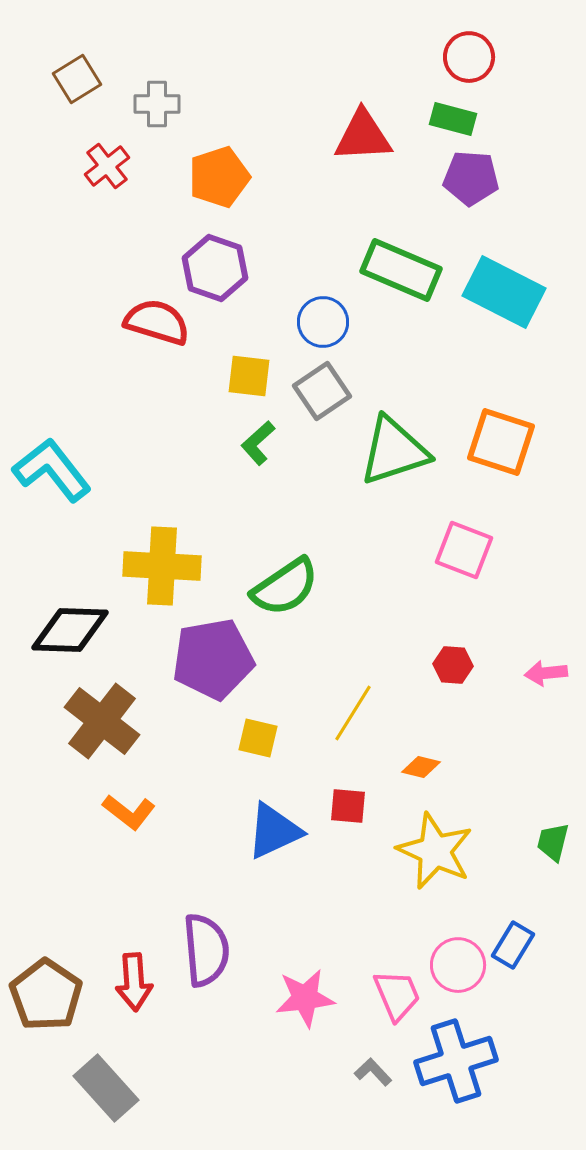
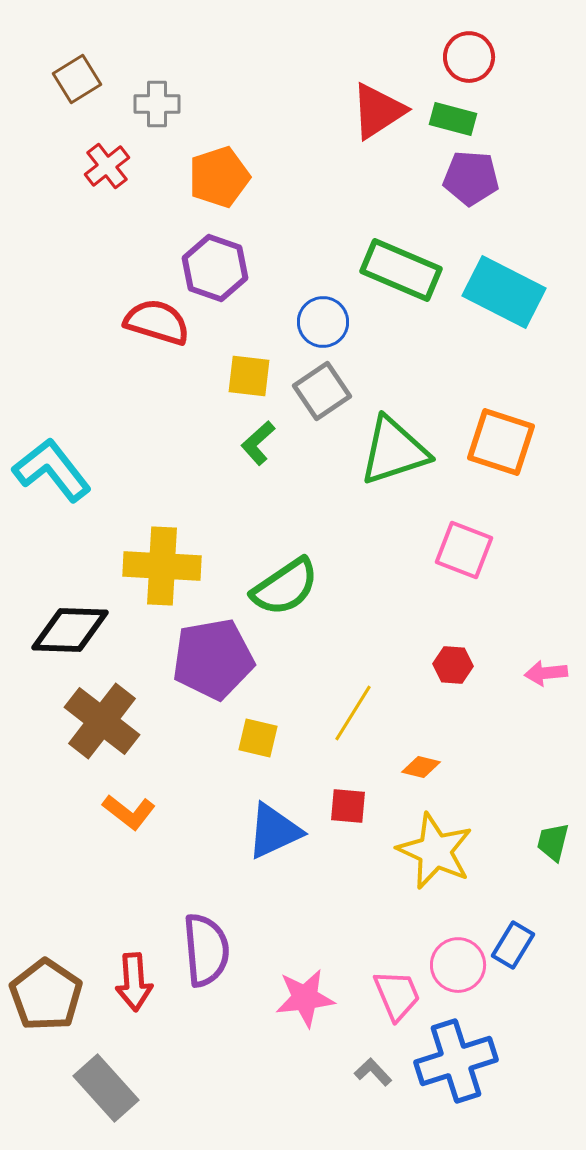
red triangle at (363, 136): moved 15 px right, 25 px up; rotated 30 degrees counterclockwise
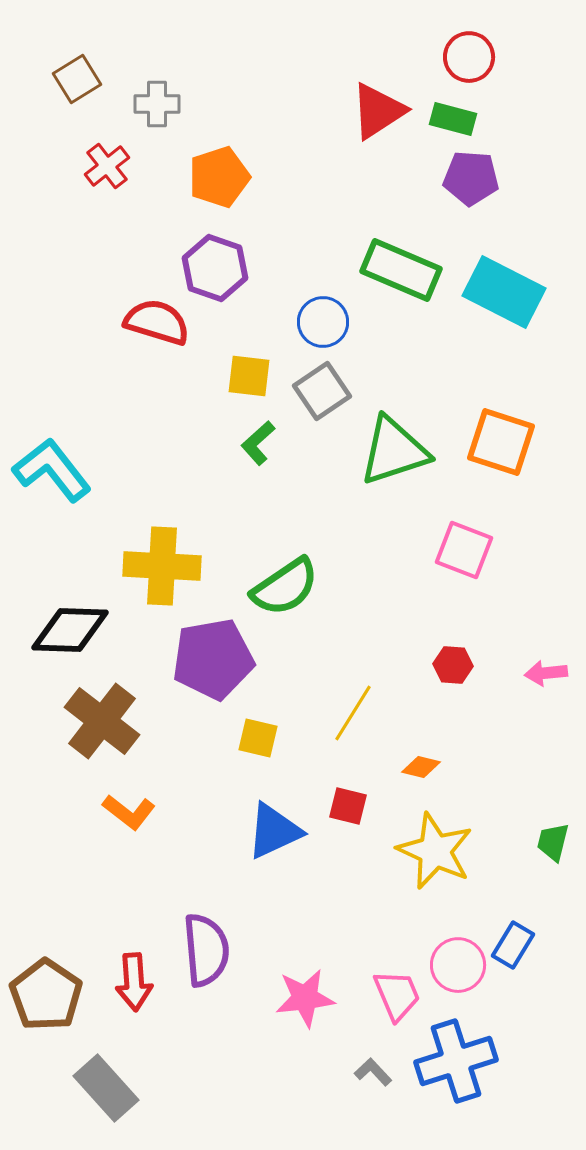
red square at (348, 806): rotated 9 degrees clockwise
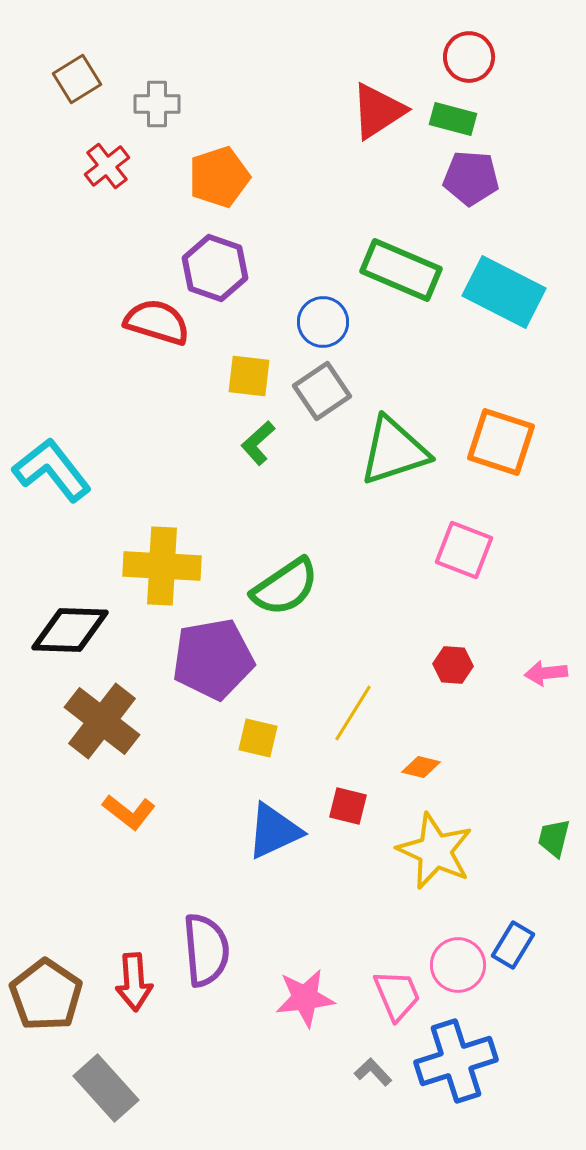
green trapezoid at (553, 842): moved 1 px right, 4 px up
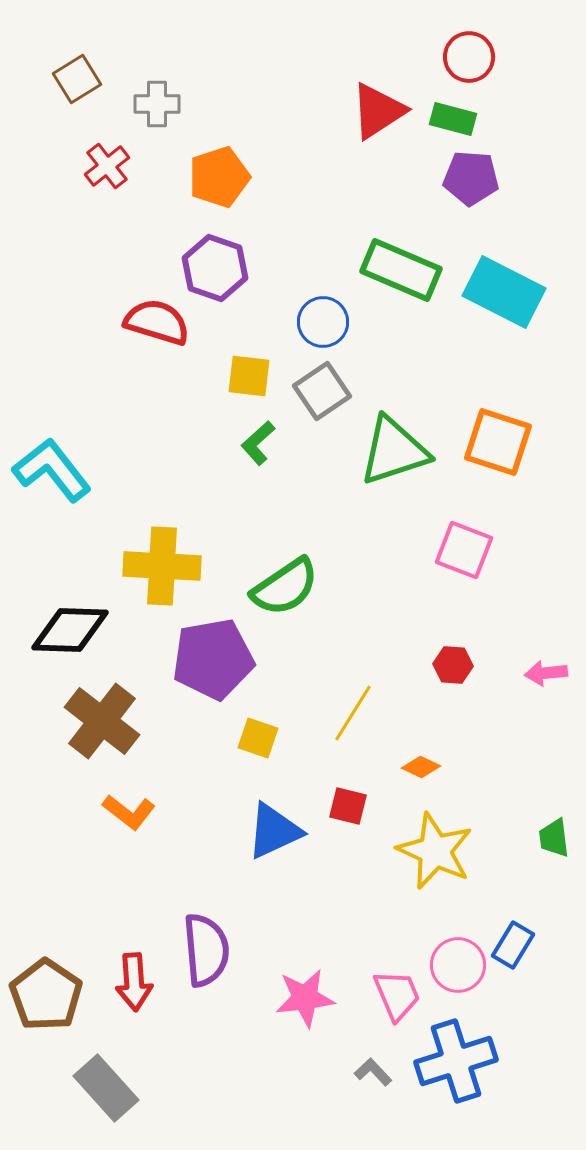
orange square at (501, 442): moved 3 px left
yellow square at (258, 738): rotated 6 degrees clockwise
orange diamond at (421, 767): rotated 12 degrees clockwise
green trapezoid at (554, 838): rotated 21 degrees counterclockwise
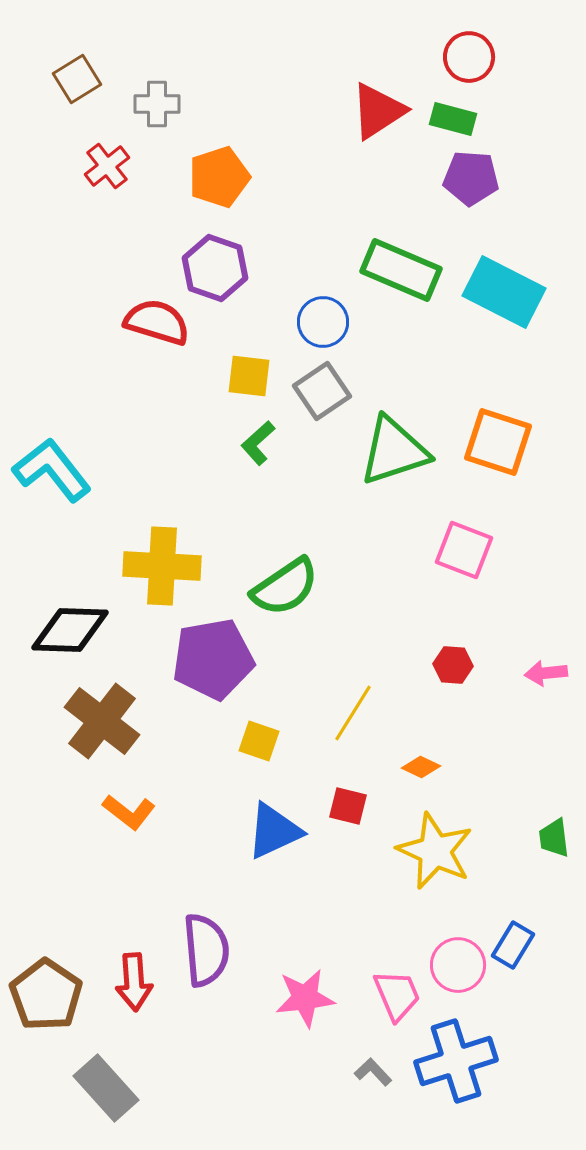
yellow square at (258, 738): moved 1 px right, 3 px down
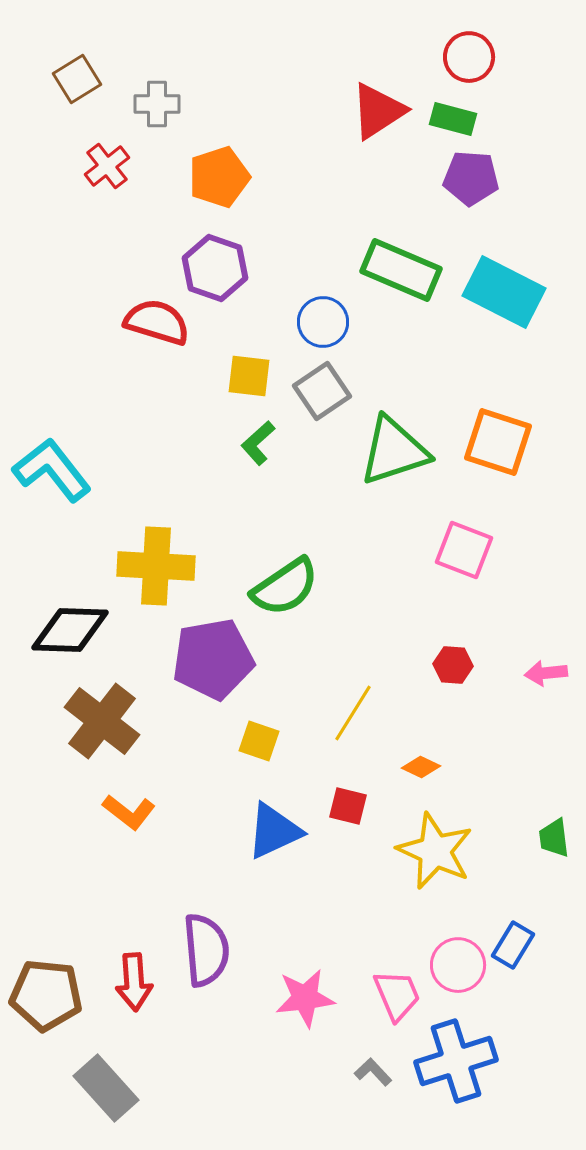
yellow cross at (162, 566): moved 6 px left
brown pentagon at (46, 995): rotated 28 degrees counterclockwise
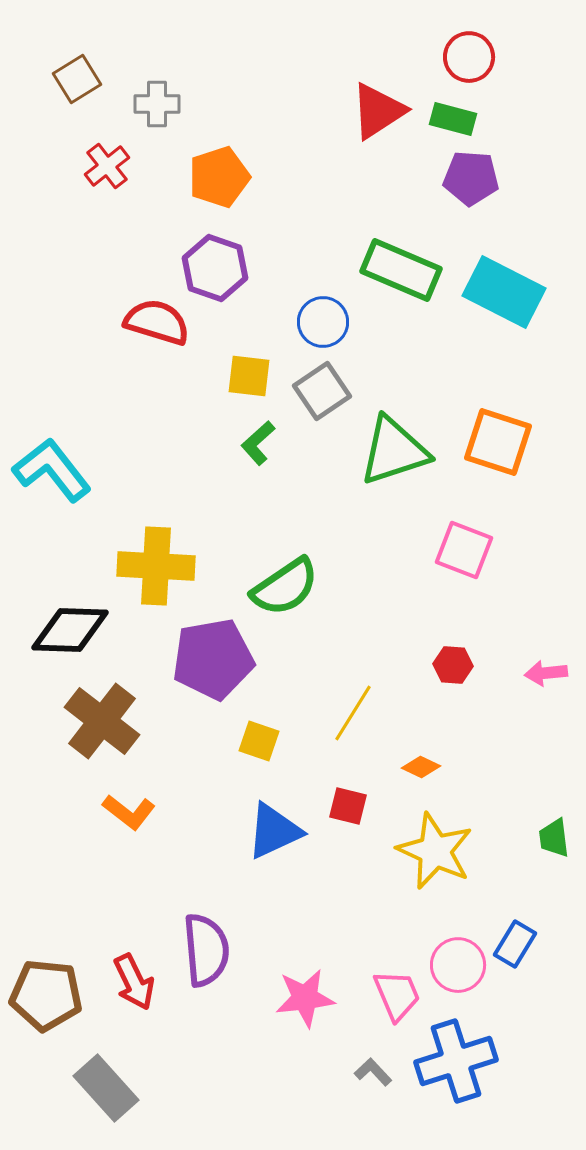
blue rectangle at (513, 945): moved 2 px right, 1 px up
red arrow at (134, 982): rotated 22 degrees counterclockwise
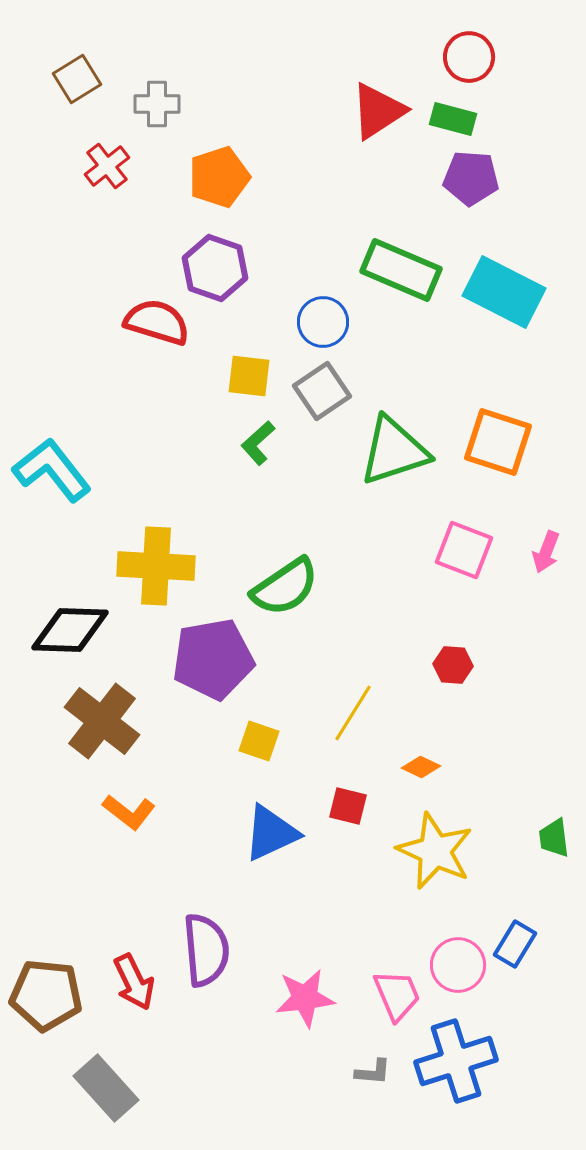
pink arrow at (546, 673): moved 121 px up; rotated 63 degrees counterclockwise
blue triangle at (274, 831): moved 3 px left, 2 px down
gray L-shape at (373, 1072): rotated 138 degrees clockwise
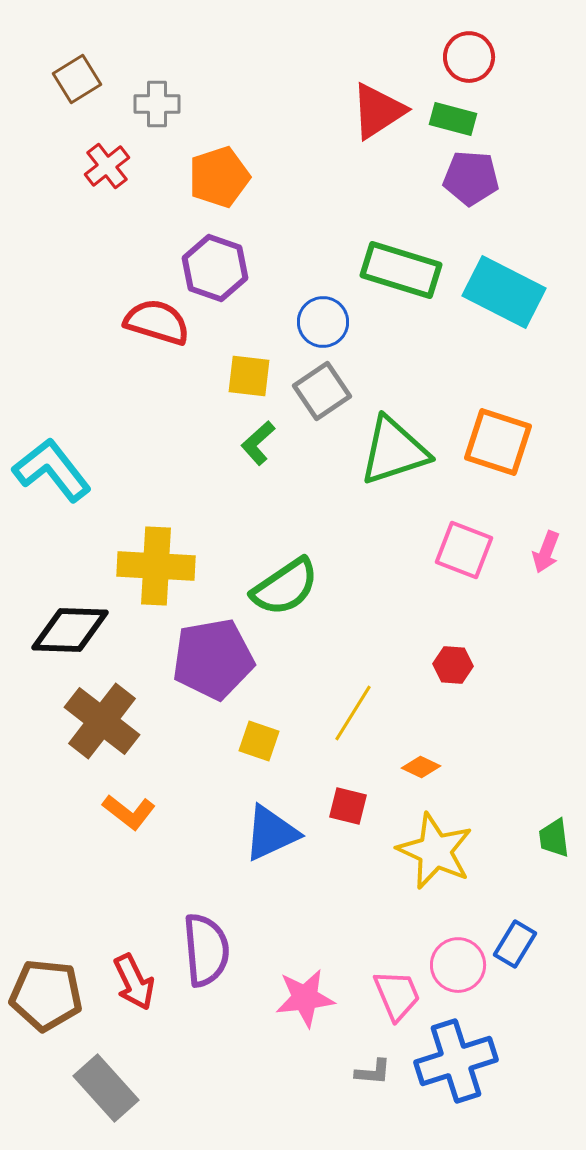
green rectangle at (401, 270): rotated 6 degrees counterclockwise
